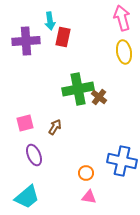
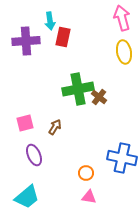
blue cross: moved 3 px up
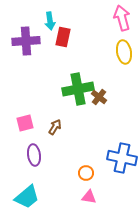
purple ellipse: rotated 15 degrees clockwise
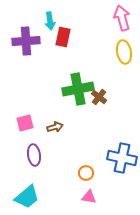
brown arrow: rotated 42 degrees clockwise
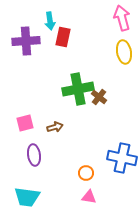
cyan trapezoid: rotated 48 degrees clockwise
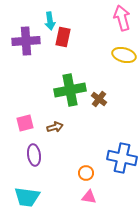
yellow ellipse: moved 3 px down; rotated 65 degrees counterclockwise
green cross: moved 8 px left, 1 px down
brown cross: moved 2 px down
